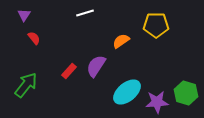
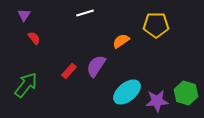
purple star: moved 1 px up
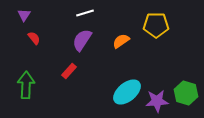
purple semicircle: moved 14 px left, 26 px up
green arrow: rotated 36 degrees counterclockwise
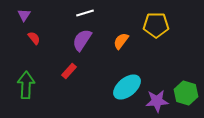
orange semicircle: rotated 18 degrees counterclockwise
cyan ellipse: moved 5 px up
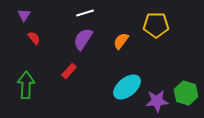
purple semicircle: moved 1 px right, 1 px up
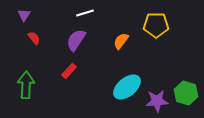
purple semicircle: moved 7 px left, 1 px down
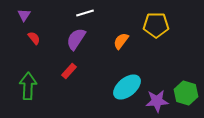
purple semicircle: moved 1 px up
green arrow: moved 2 px right, 1 px down
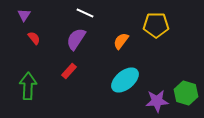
white line: rotated 42 degrees clockwise
cyan ellipse: moved 2 px left, 7 px up
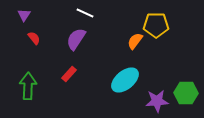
orange semicircle: moved 14 px right
red rectangle: moved 3 px down
green hexagon: rotated 15 degrees counterclockwise
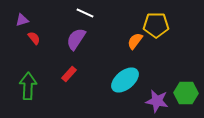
purple triangle: moved 2 px left, 5 px down; rotated 40 degrees clockwise
purple star: rotated 15 degrees clockwise
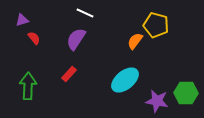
yellow pentagon: rotated 15 degrees clockwise
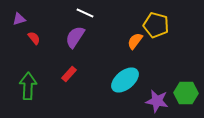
purple triangle: moved 3 px left, 1 px up
purple semicircle: moved 1 px left, 2 px up
